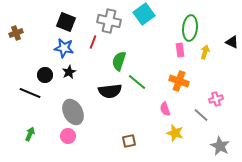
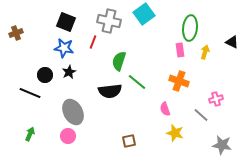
gray star: moved 2 px right, 1 px up; rotated 18 degrees counterclockwise
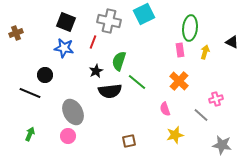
cyan square: rotated 10 degrees clockwise
black star: moved 27 px right, 1 px up
orange cross: rotated 24 degrees clockwise
yellow star: moved 2 px down; rotated 30 degrees counterclockwise
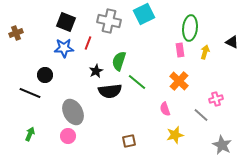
red line: moved 5 px left, 1 px down
blue star: rotated 12 degrees counterclockwise
gray star: rotated 18 degrees clockwise
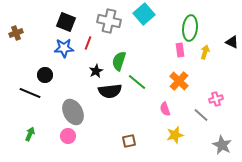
cyan square: rotated 15 degrees counterclockwise
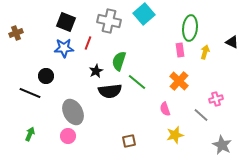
black circle: moved 1 px right, 1 px down
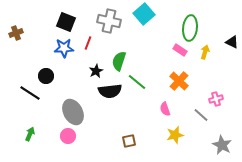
pink rectangle: rotated 48 degrees counterclockwise
black line: rotated 10 degrees clockwise
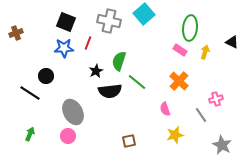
gray line: rotated 14 degrees clockwise
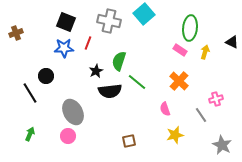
black line: rotated 25 degrees clockwise
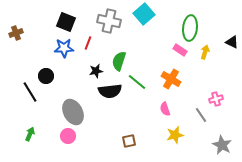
black star: rotated 16 degrees clockwise
orange cross: moved 8 px left, 2 px up; rotated 12 degrees counterclockwise
black line: moved 1 px up
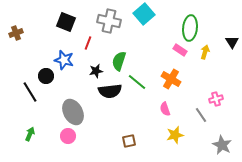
black triangle: rotated 32 degrees clockwise
blue star: moved 12 px down; rotated 18 degrees clockwise
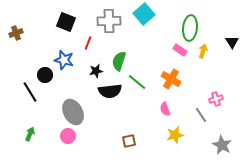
gray cross: rotated 15 degrees counterclockwise
yellow arrow: moved 2 px left, 1 px up
black circle: moved 1 px left, 1 px up
